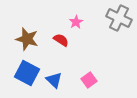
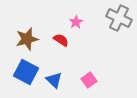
brown star: rotated 30 degrees counterclockwise
blue square: moved 1 px left, 1 px up
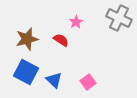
pink square: moved 1 px left, 2 px down
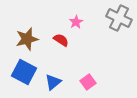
blue square: moved 2 px left
blue triangle: moved 1 px left, 2 px down; rotated 36 degrees clockwise
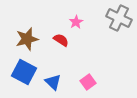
blue triangle: rotated 36 degrees counterclockwise
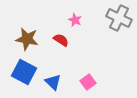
pink star: moved 1 px left, 2 px up; rotated 16 degrees counterclockwise
brown star: rotated 25 degrees clockwise
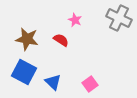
pink square: moved 2 px right, 2 px down
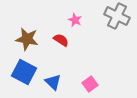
gray cross: moved 2 px left, 2 px up
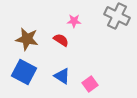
pink star: moved 1 px left, 1 px down; rotated 24 degrees counterclockwise
blue triangle: moved 9 px right, 6 px up; rotated 12 degrees counterclockwise
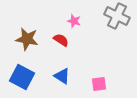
pink star: rotated 16 degrees clockwise
blue square: moved 2 px left, 5 px down
pink square: moved 9 px right; rotated 28 degrees clockwise
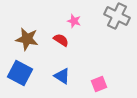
blue square: moved 2 px left, 4 px up
pink square: rotated 14 degrees counterclockwise
